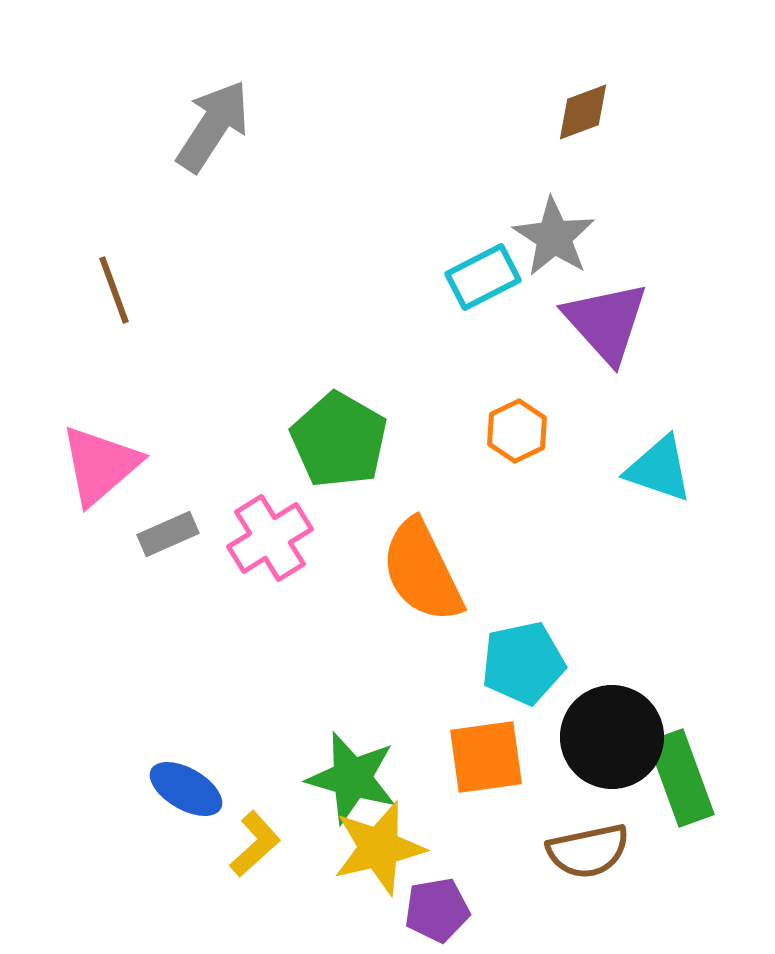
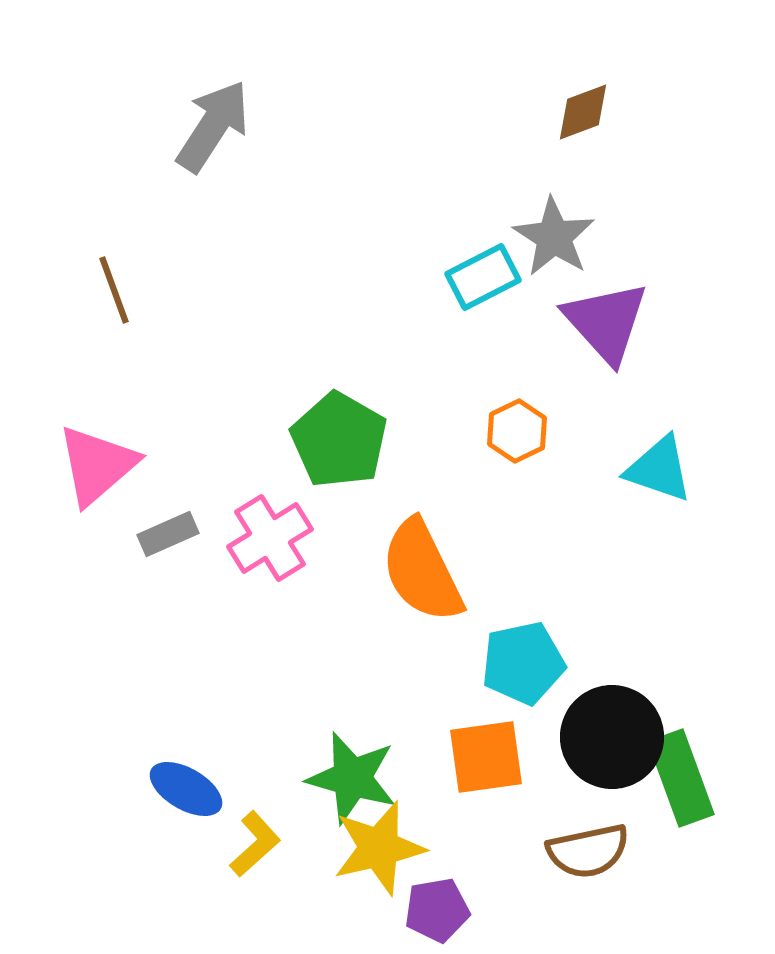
pink triangle: moved 3 px left
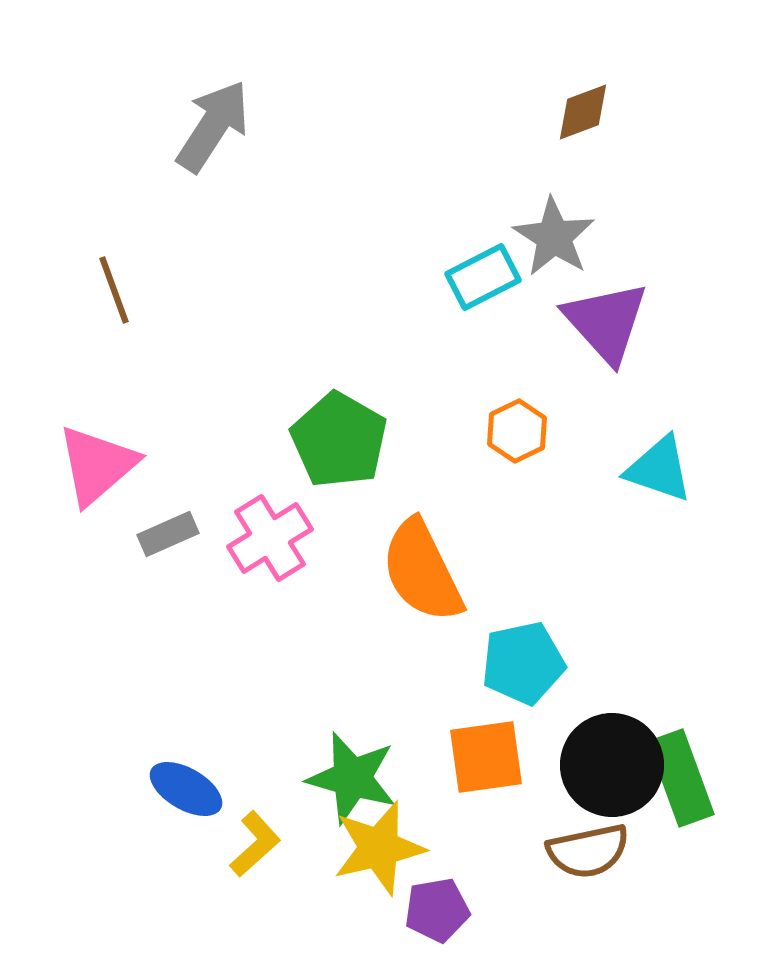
black circle: moved 28 px down
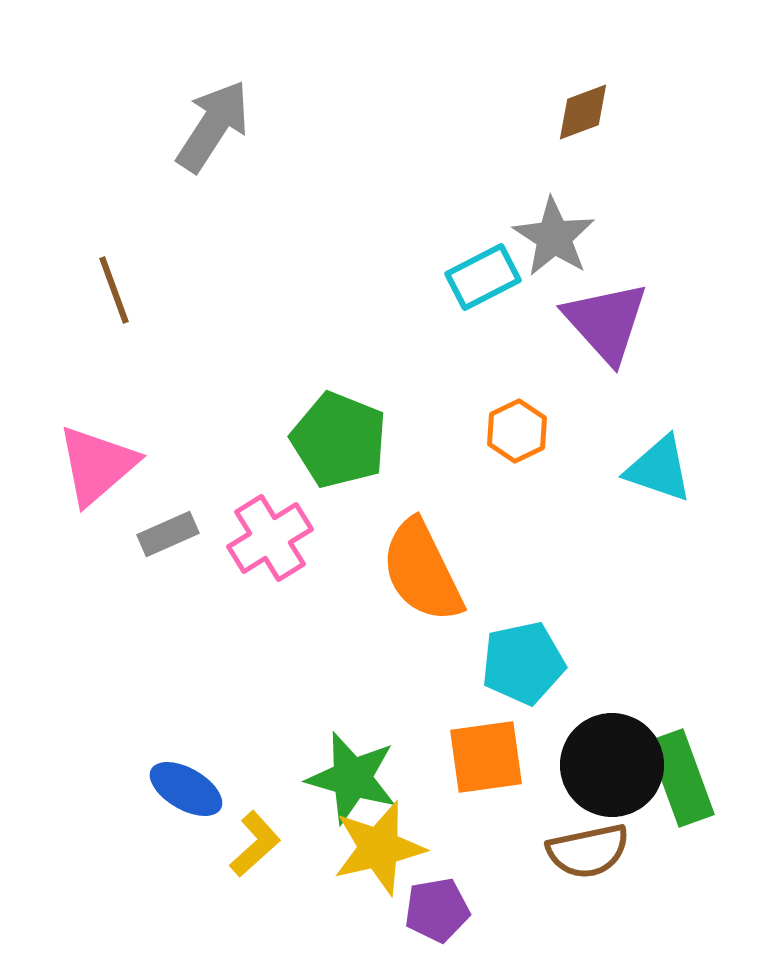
green pentagon: rotated 8 degrees counterclockwise
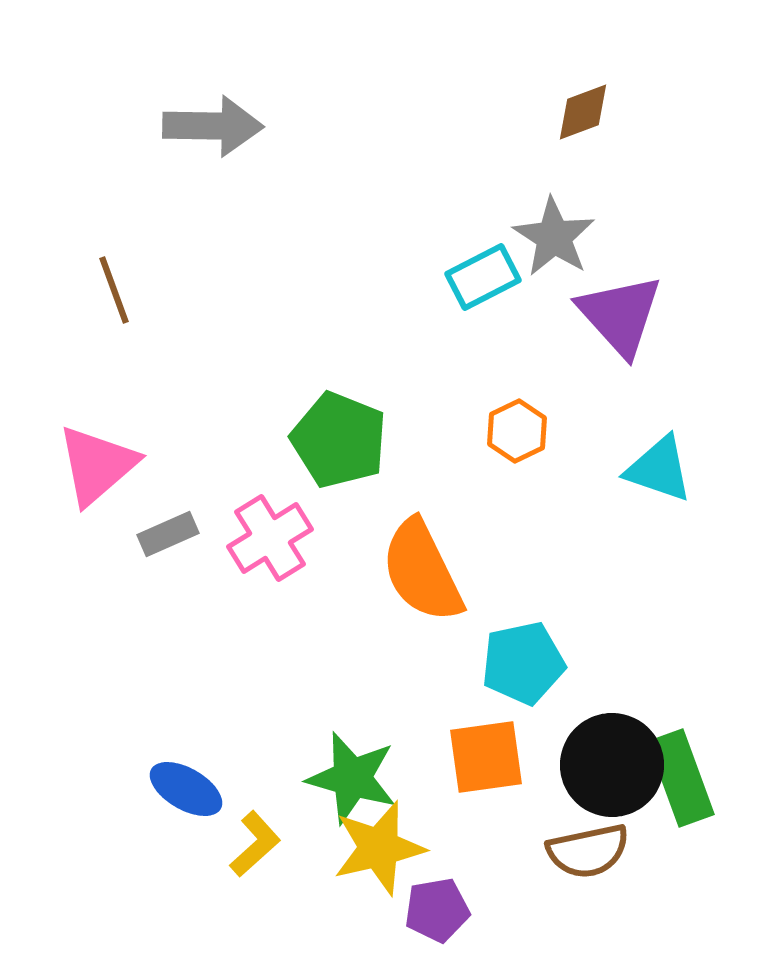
gray arrow: rotated 58 degrees clockwise
purple triangle: moved 14 px right, 7 px up
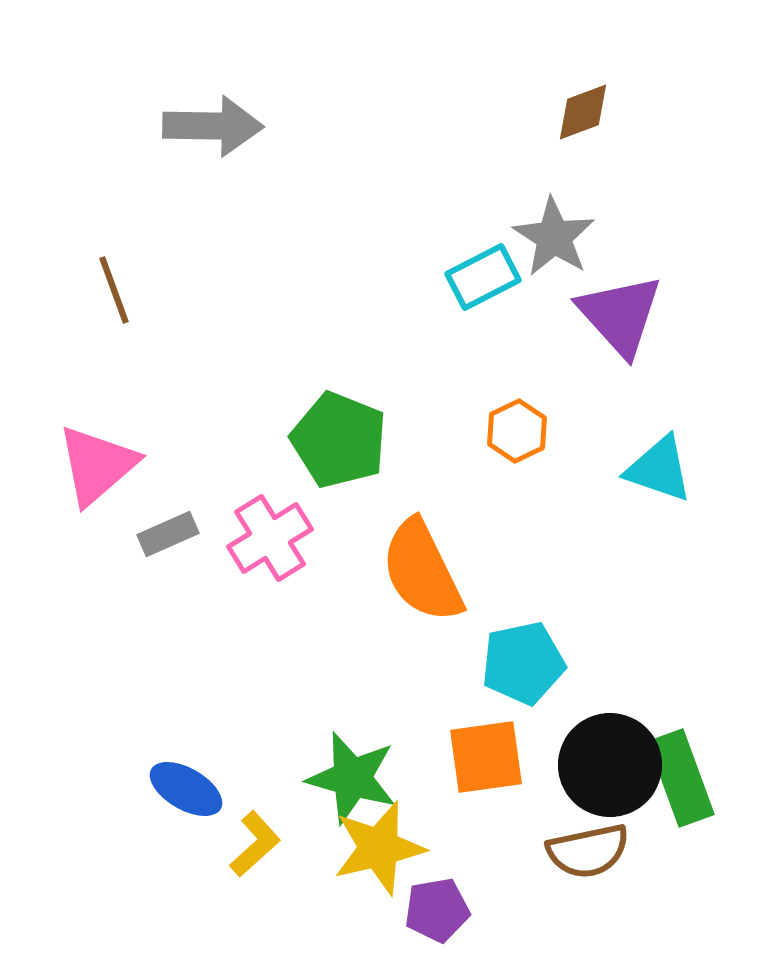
black circle: moved 2 px left
